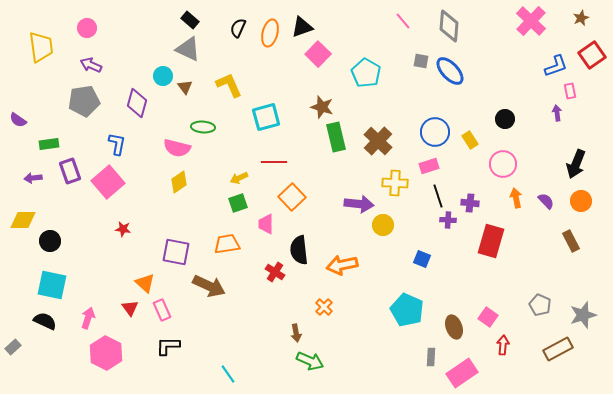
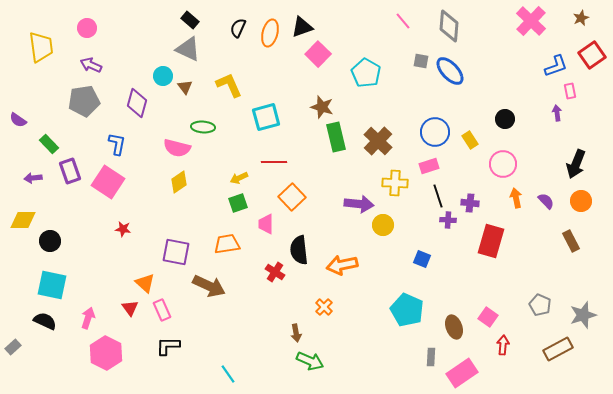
green rectangle at (49, 144): rotated 54 degrees clockwise
pink square at (108, 182): rotated 16 degrees counterclockwise
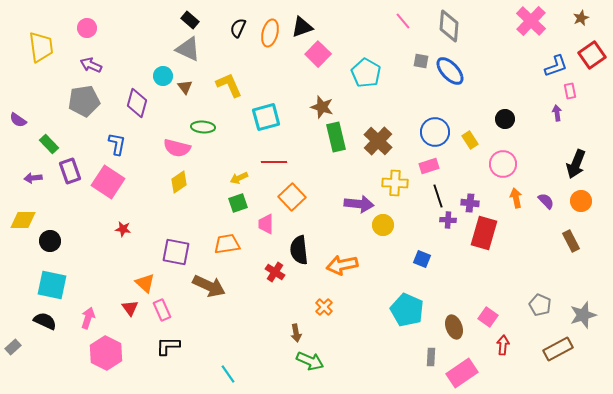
red rectangle at (491, 241): moved 7 px left, 8 px up
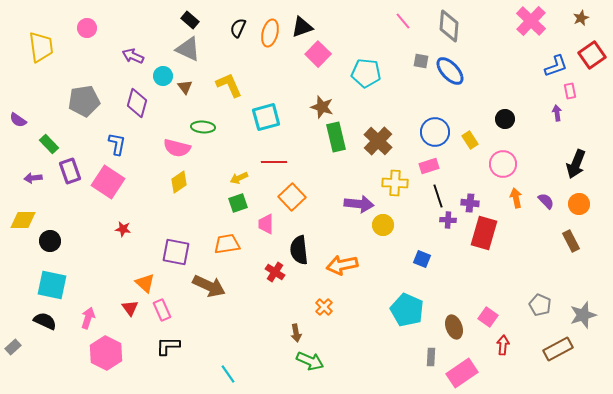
purple arrow at (91, 65): moved 42 px right, 9 px up
cyan pentagon at (366, 73): rotated 24 degrees counterclockwise
orange circle at (581, 201): moved 2 px left, 3 px down
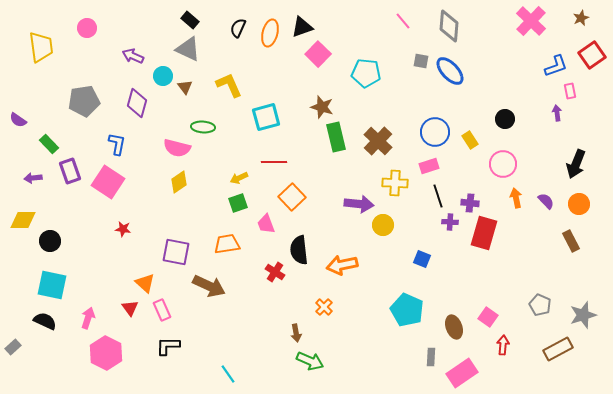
purple cross at (448, 220): moved 2 px right, 2 px down
pink trapezoid at (266, 224): rotated 20 degrees counterclockwise
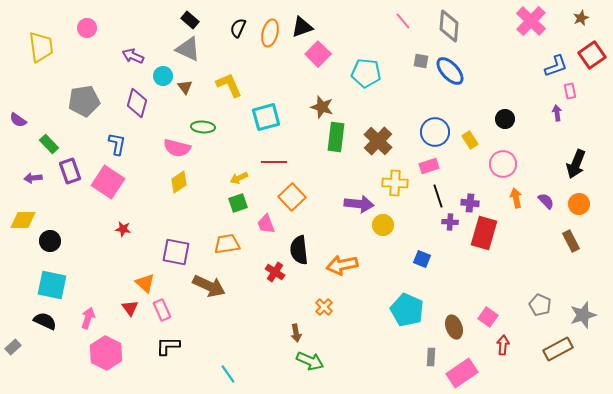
green rectangle at (336, 137): rotated 20 degrees clockwise
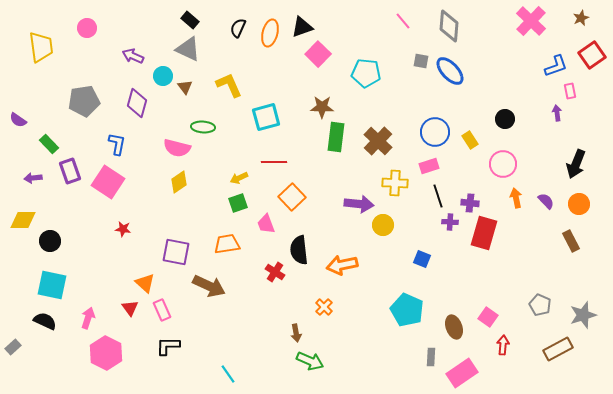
brown star at (322, 107): rotated 15 degrees counterclockwise
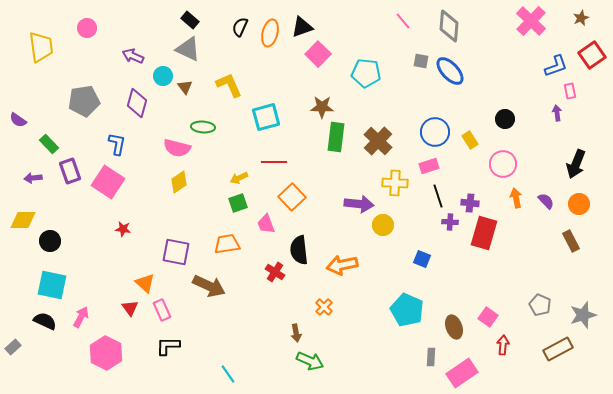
black semicircle at (238, 28): moved 2 px right, 1 px up
pink arrow at (88, 318): moved 7 px left, 1 px up; rotated 10 degrees clockwise
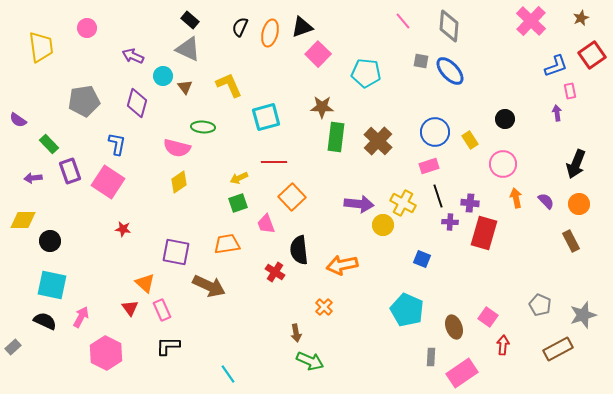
yellow cross at (395, 183): moved 8 px right, 20 px down; rotated 25 degrees clockwise
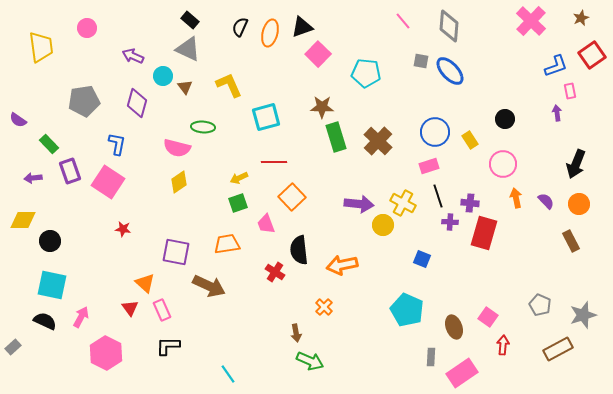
green rectangle at (336, 137): rotated 24 degrees counterclockwise
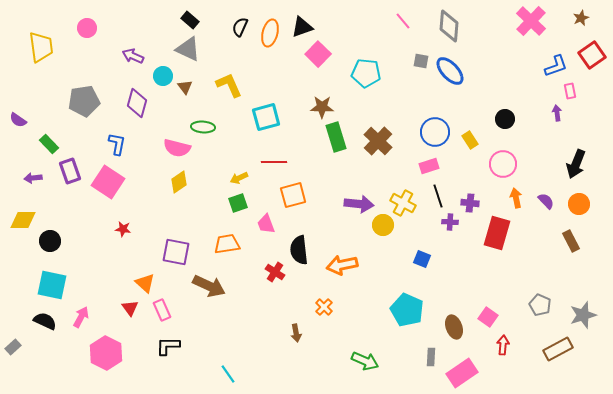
orange square at (292, 197): moved 1 px right, 2 px up; rotated 28 degrees clockwise
red rectangle at (484, 233): moved 13 px right
green arrow at (310, 361): moved 55 px right
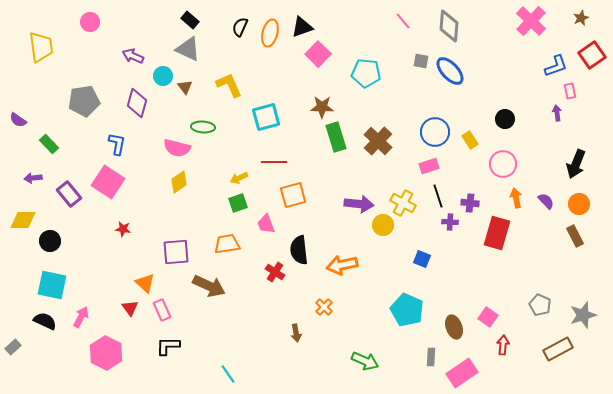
pink circle at (87, 28): moved 3 px right, 6 px up
purple rectangle at (70, 171): moved 1 px left, 23 px down; rotated 20 degrees counterclockwise
brown rectangle at (571, 241): moved 4 px right, 5 px up
purple square at (176, 252): rotated 16 degrees counterclockwise
